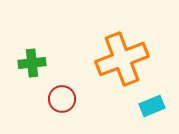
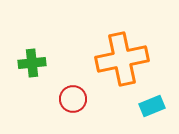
orange cross: rotated 9 degrees clockwise
red circle: moved 11 px right
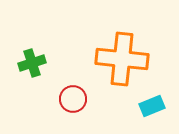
orange cross: rotated 18 degrees clockwise
green cross: rotated 12 degrees counterclockwise
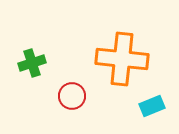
red circle: moved 1 px left, 3 px up
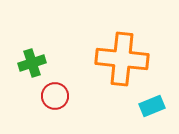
red circle: moved 17 px left
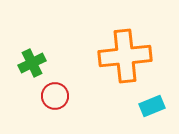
orange cross: moved 3 px right, 3 px up; rotated 12 degrees counterclockwise
green cross: rotated 8 degrees counterclockwise
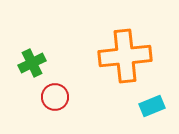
red circle: moved 1 px down
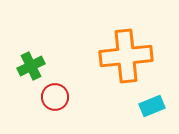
orange cross: moved 1 px right
green cross: moved 1 px left, 3 px down
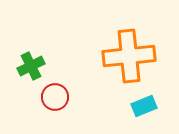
orange cross: moved 3 px right
cyan rectangle: moved 8 px left
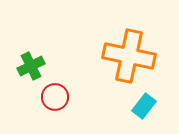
orange cross: rotated 18 degrees clockwise
cyan rectangle: rotated 30 degrees counterclockwise
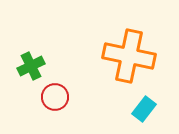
cyan rectangle: moved 3 px down
